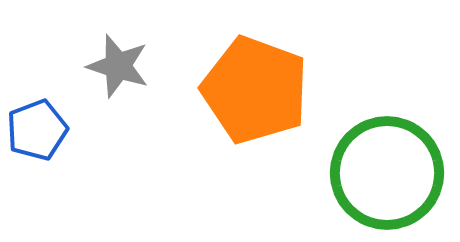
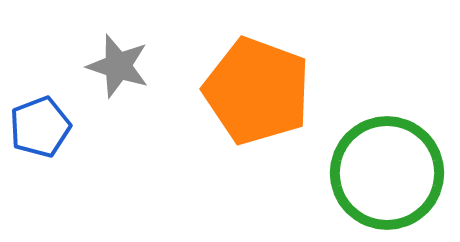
orange pentagon: moved 2 px right, 1 px down
blue pentagon: moved 3 px right, 3 px up
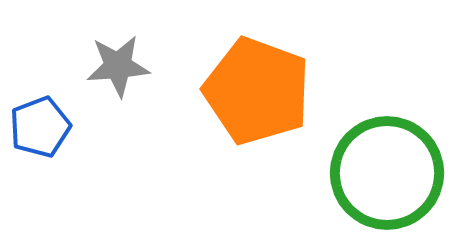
gray star: rotated 22 degrees counterclockwise
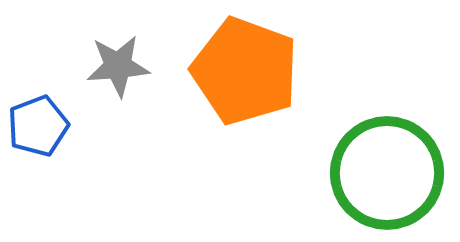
orange pentagon: moved 12 px left, 20 px up
blue pentagon: moved 2 px left, 1 px up
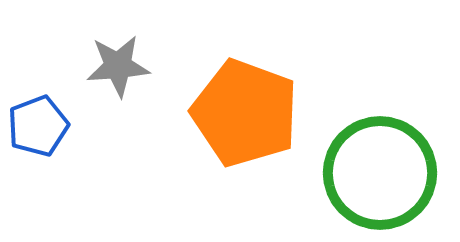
orange pentagon: moved 42 px down
green circle: moved 7 px left
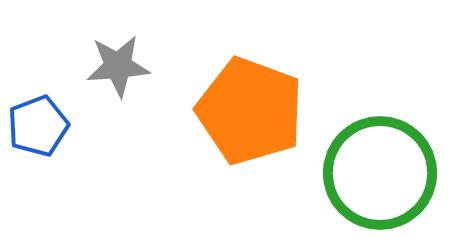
orange pentagon: moved 5 px right, 2 px up
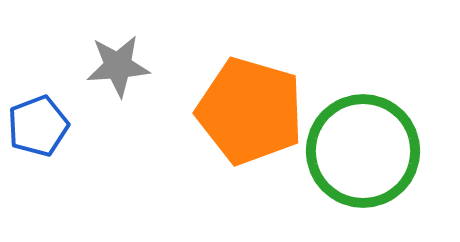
orange pentagon: rotated 4 degrees counterclockwise
green circle: moved 17 px left, 22 px up
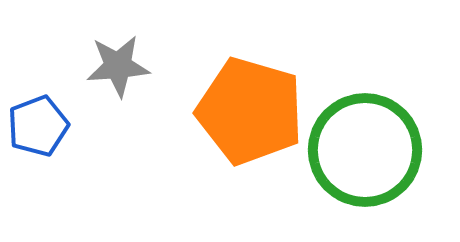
green circle: moved 2 px right, 1 px up
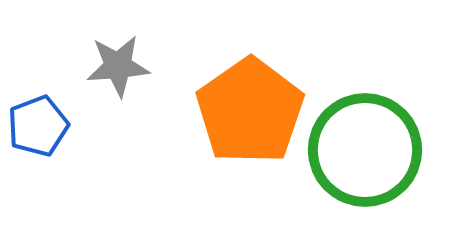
orange pentagon: rotated 21 degrees clockwise
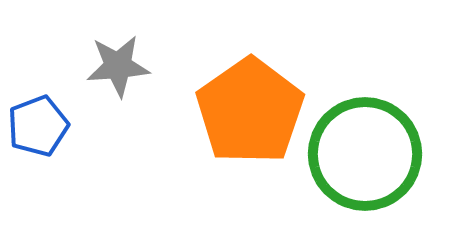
green circle: moved 4 px down
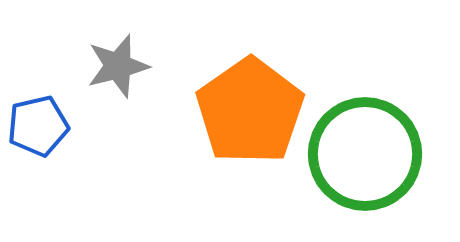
gray star: rotated 10 degrees counterclockwise
blue pentagon: rotated 8 degrees clockwise
